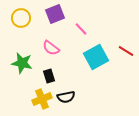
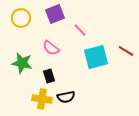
pink line: moved 1 px left, 1 px down
cyan square: rotated 15 degrees clockwise
yellow cross: rotated 30 degrees clockwise
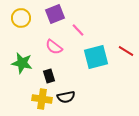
pink line: moved 2 px left
pink semicircle: moved 3 px right, 1 px up
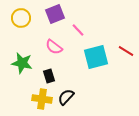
black semicircle: rotated 144 degrees clockwise
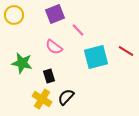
yellow circle: moved 7 px left, 3 px up
yellow cross: rotated 24 degrees clockwise
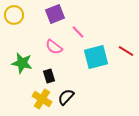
pink line: moved 2 px down
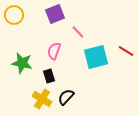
pink semicircle: moved 4 px down; rotated 72 degrees clockwise
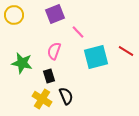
black semicircle: moved 1 px up; rotated 114 degrees clockwise
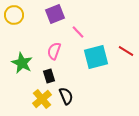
green star: rotated 15 degrees clockwise
yellow cross: rotated 18 degrees clockwise
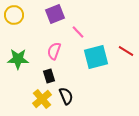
green star: moved 4 px left, 4 px up; rotated 25 degrees counterclockwise
